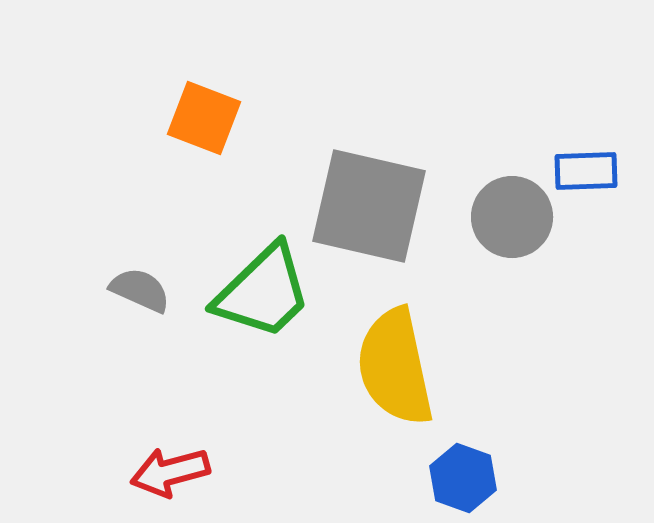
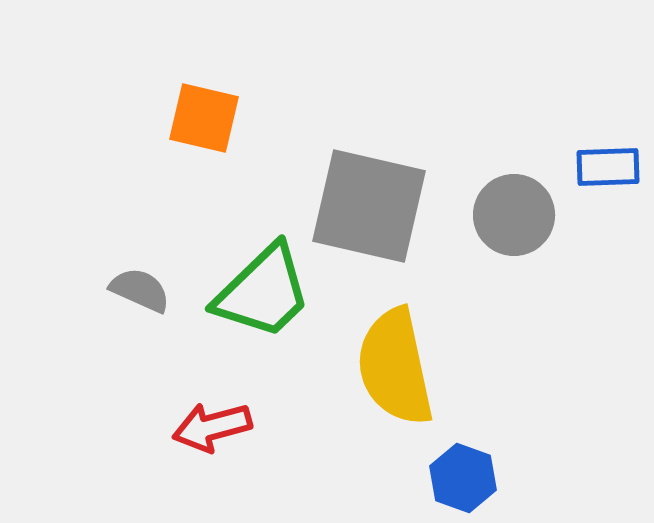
orange square: rotated 8 degrees counterclockwise
blue rectangle: moved 22 px right, 4 px up
gray circle: moved 2 px right, 2 px up
red arrow: moved 42 px right, 45 px up
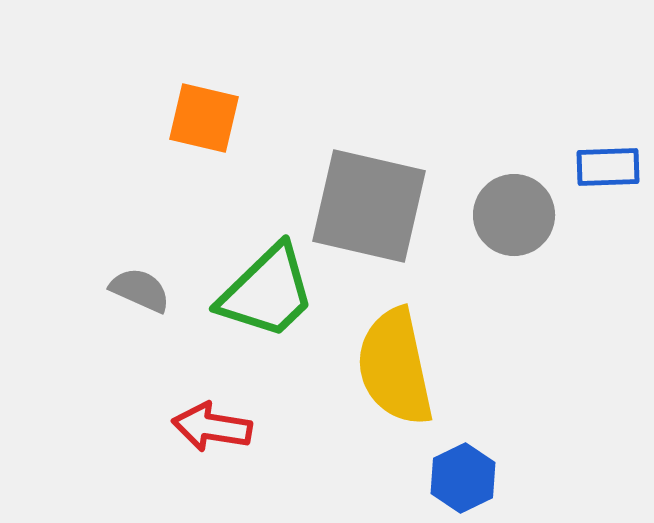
green trapezoid: moved 4 px right
red arrow: rotated 24 degrees clockwise
blue hexagon: rotated 14 degrees clockwise
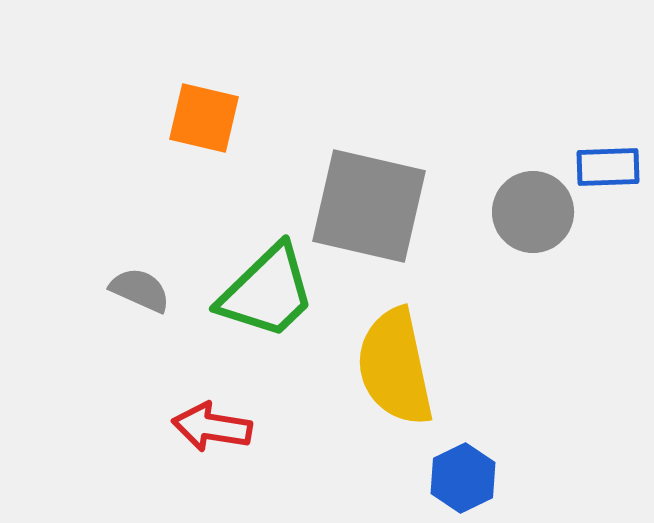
gray circle: moved 19 px right, 3 px up
